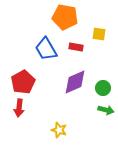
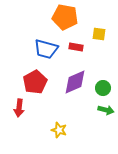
blue trapezoid: rotated 45 degrees counterclockwise
red pentagon: moved 12 px right
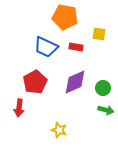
blue trapezoid: moved 2 px up; rotated 10 degrees clockwise
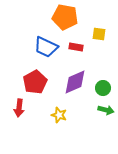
yellow star: moved 15 px up
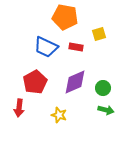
yellow square: rotated 24 degrees counterclockwise
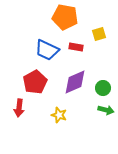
blue trapezoid: moved 1 px right, 3 px down
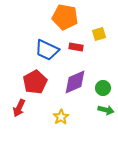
red arrow: rotated 18 degrees clockwise
yellow star: moved 2 px right, 2 px down; rotated 21 degrees clockwise
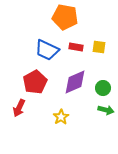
yellow square: moved 13 px down; rotated 24 degrees clockwise
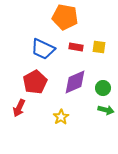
blue trapezoid: moved 4 px left, 1 px up
